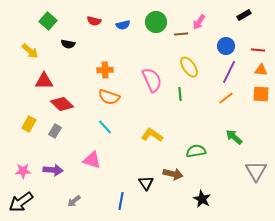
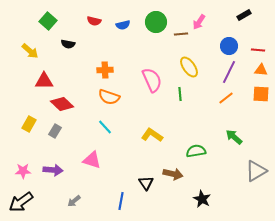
blue circle: moved 3 px right
gray triangle: rotated 30 degrees clockwise
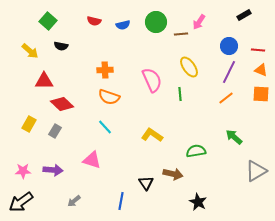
black semicircle: moved 7 px left, 2 px down
orange triangle: rotated 16 degrees clockwise
black star: moved 4 px left, 3 px down
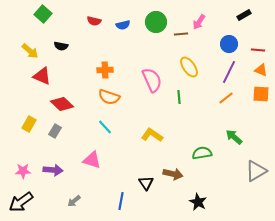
green square: moved 5 px left, 7 px up
blue circle: moved 2 px up
red triangle: moved 2 px left, 5 px up; rotated 24 degrees clockwise
green line: moved 1 px left, 3 px down
green semicircle: moved 6 px right, 2 px down
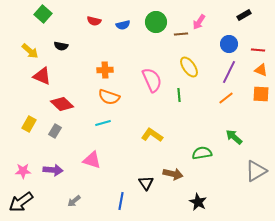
green line: moved 2 px up
cyan line: moved 2 px left, 4 px up; rotated 63 degrees counterclockwise
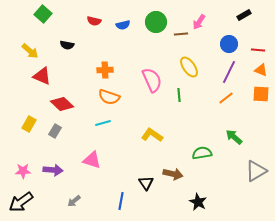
black semicircle: moved 6 px right, 1 px up
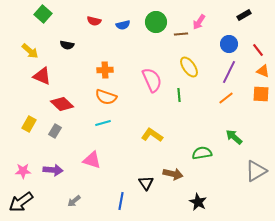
red line: rotated 48 degrees clockwise
orange triangle: moved 2 px right, 1 px down
orange semicircle: moved 3 px left
